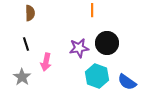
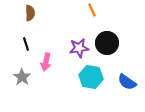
orange line: rotated 24 degrees counterclockwise
cyan hexagon: moved 6 px left, 1 px down; rotated 10 degrees counterclockwise
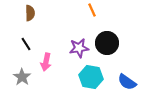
black line: rotated 16 degrees counterclockwise
